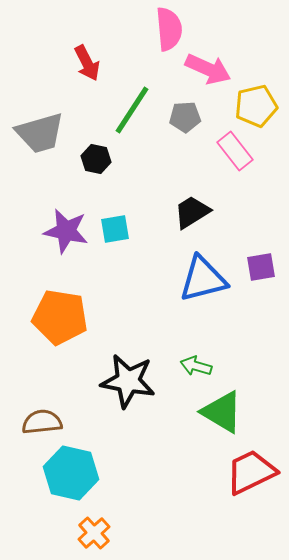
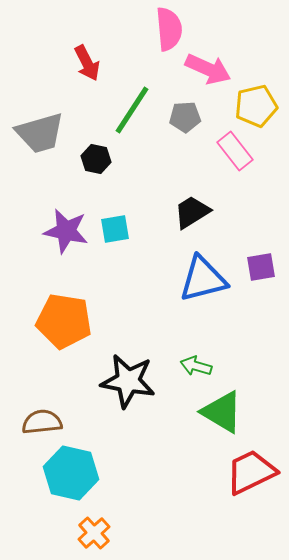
orange pentagon: moved 4 px right, 4 px down
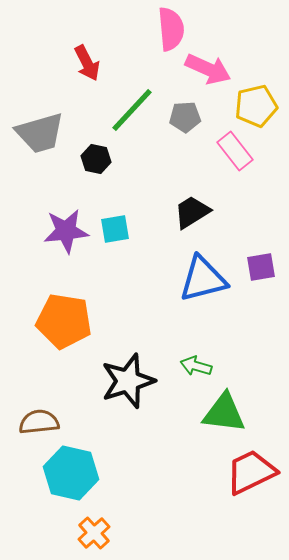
pink semicircle: moved 2 px right
green line: rotated 10 degrees clockwise
purple star: rotated 18 degrees counterclockwise
black star: rotated 28 degrees counterclockwise
green triangle: moved 2 px right, 1 px down; rotated 24 degrees counterclockwise
brown semicircle: moved 3 px left
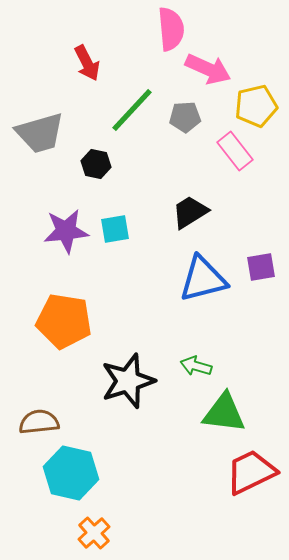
black hexagon: moved 5 px down
black trapezoid: moved 2 px left
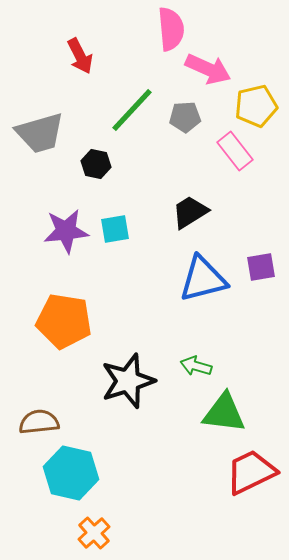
red arrow: moved 7 px left, 7 px up
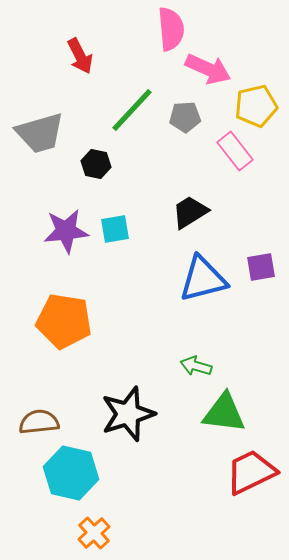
black star: moved 33 px down
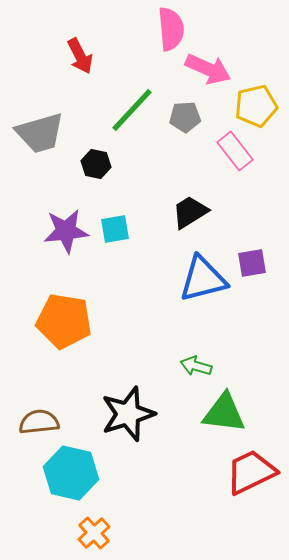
purple square: moved 9 px left, 4 px up
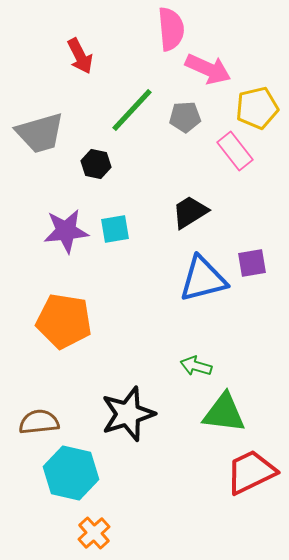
yellow pentagon: moved 1 px right, 2 px down
